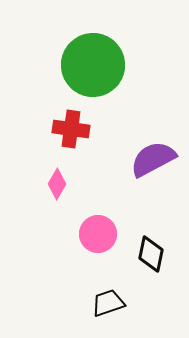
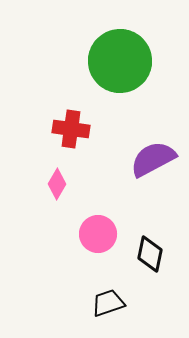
green circle: moved 27 px right, 4 px up
black diamond: moved 1 px left
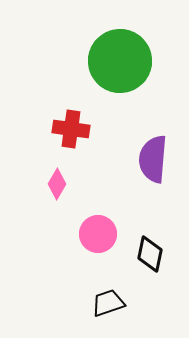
purple semicircle: rotated 57 degrees counterclockwise
